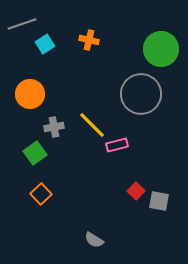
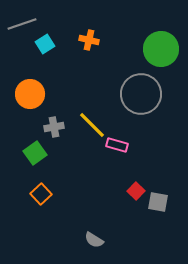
pink rectangle: rotated 30 degrees clockwise
gray square: moved 1 px left, 1 px down
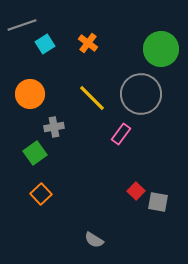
gray line: moved 1 px down
orange cross: moved 1 px left, 3 px down; rotated 24 degrees clockwise
yellow line: moved 27 px up
pink rectangle: moved 4 px right, 11 px up; rotated 70 degrees counterclockwise
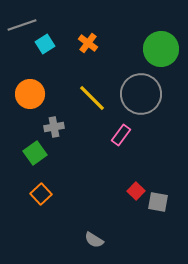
pink rectangle: moved 1 px down
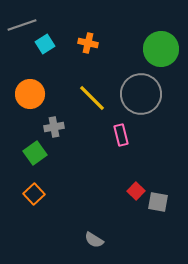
orange cross: rotated 24 degrees counterclockwise
pink rectangle: rotated 50 degrees counterclockwise
orange square: moved 7 px left
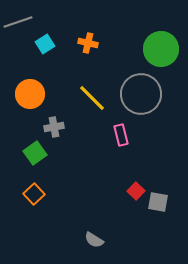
gray line: moved 4 px left, 3 px up
